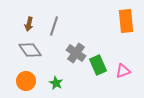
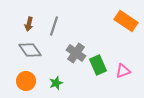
orange rectangle: rotated 50 degrees counterclockwise
green star: rotated 24 degrees clockwise
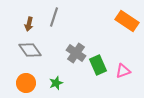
orange rectangle: moved 1 px right
gray line: moved 9 px up
orange circle: moved 2 px down
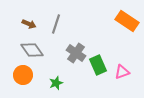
gray line: moved 2 px right, 7 px down
brown arrow: rotated 80 degrees counterclockwise
gray diamond: moved 2 px right
pink triangle: moved 1 px left, 1 px down
orange circle: moved 3 px left, 8 px up
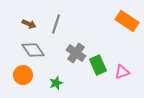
gray diamond: moved 1 px right
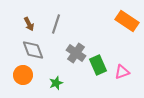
brown arrow: rotated 40 degrees clockwise
gray diamond: rotated 15 degrees clockwise
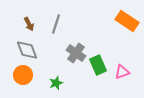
gray diamond: moved 6 px left
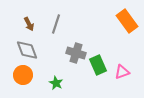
orange rectangle: rotated 20 degrees clockwise
gray cross: rotated 18 degrees counterclockwise
green star: rotated 24 degrees counterclockwise
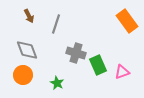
brown arrow: moved 8 px up
green star: moved 1 px right
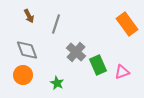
orange rectangle: moved 3 px down
gray cross: moved 1 px up; rotated 24 degrees clockwise
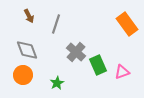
green star: rotated 16 degrees clockwise
